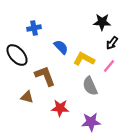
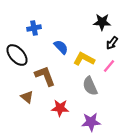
brown triangle: rotated 24 degrees clockwise
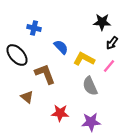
blue cross: rotated 24 degrees clockwise
brown L-shape: moved 2 px up
red star: moved 5 px down
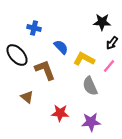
brown L-shape: moved 4 px up
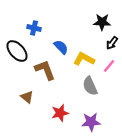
black ellipse: moved 4 px up
red star: rotated 18 degrees counterclockwise
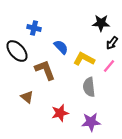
black star: moved 1 px left, 1 px down
gray semicircle: moved 1 px left, 1 px down; rotated 18 degrees clockwise
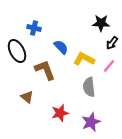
black ellipse: rotated 15 degrees clockwise
purple star: rotated 18 degrees counterclockwise
